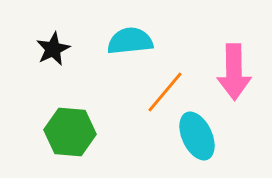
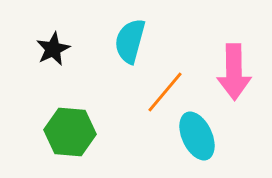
cyan semicircle: rotated 69 degrees counterclockwise
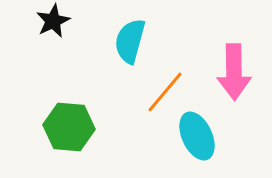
black star: moved 28 px up
green hexagon: moved 1 px left, 5 px up
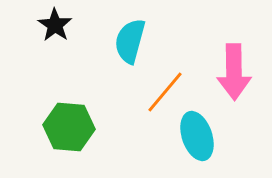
black star: moved 2 px right, 4 px down; rotated 12 degrees counterclockwise
cyan ellipse: rotated 6 degrees clockwise
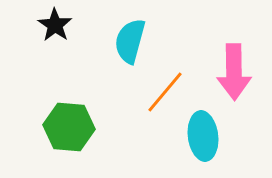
cyan ellipse: moved 6 px right; rotated 12 degrees clockwise
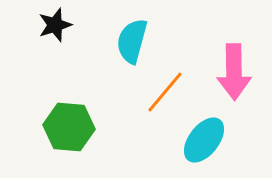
black star: rotated 20 degrees clockwise
cyan semicircle: moved 2 px right
cyan ellipse: moved 1 px right, 4 px down; rotated 45 degrees clockwise
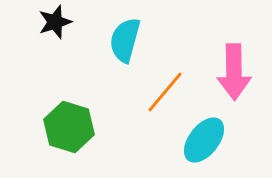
black star: moved 3 px up
cyan semicircle: moved 7 px left, 1 px up
green hexagon: rotated 12 degrees clockwise
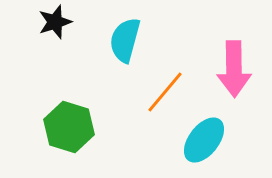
pink arrow: moved 3 px up
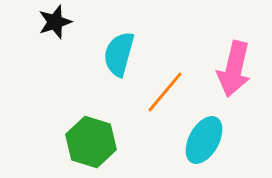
cyan semicircle: moved 6 px left, 14 px down
pink arrow: rotated 14 degrees clockwise
green hexagon: moved 22 px right, 15 px down
cyan ellipse: rotated 9 degrees counterclockwise
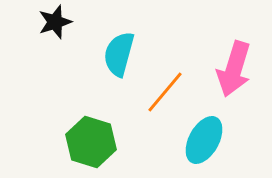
pink arrow: rotated 4 degrees clockwise
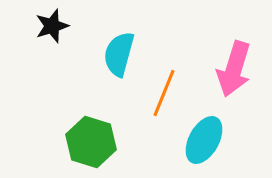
black star: moved 3 px left, 4 px down
orange line: moved 1 px left, 1 px down; rotated 18 degrees counterclockwise
